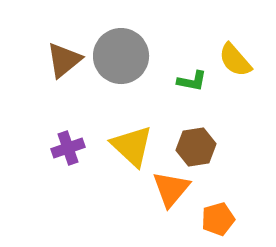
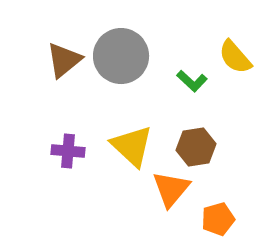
yellow semicircle: moved 3 px up
green L-shape: rotated 32 degrees clockwise
purple cross: moved 3 px down; rotated 24 degrees clockwise
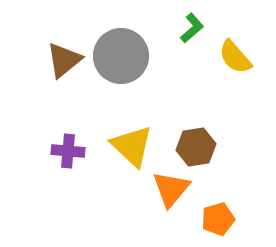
green L-shape: moved 53 px up; rotated 84 degrees counterclockwise
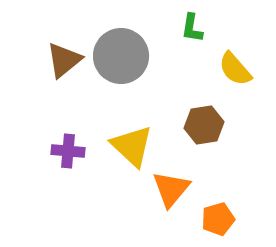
green L-shape: rotated 140 degrees clockwise
yellow semicircle: moved 12 px down
brown hexagon: moved 8 px right, 22 px up
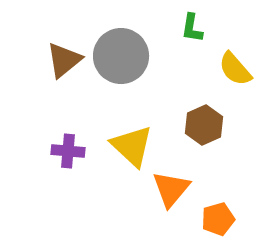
brown hexagon: rotated 15 degrees counterclockwise
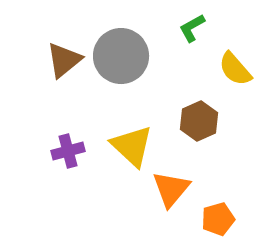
green L-shape: rotated 52 degrees clockwise
brown hexagon: moved 5 px left, 4 px up
purple cross: rotated 20 degrees counterclockwise
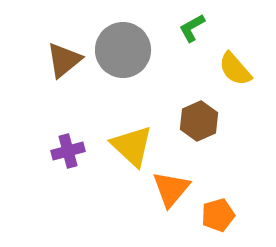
gray circle: moved 2 px right, 6 px up
orange pentagon: moved 4 px up
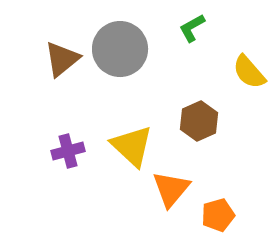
gray circle: moved 3 px left, 1 px up
brown triangle: moved 2 px left, 1 px up
yellow semicircle: moved 14 px right, 3 px down
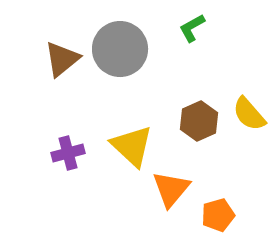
yellow semicircle: moved 42 px down
purple cross: moved 2 px down
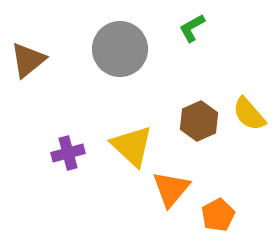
brown triangle: moved 34 px left, 1 px down
orange pentagon: rotated 12 degrees counterclockwise
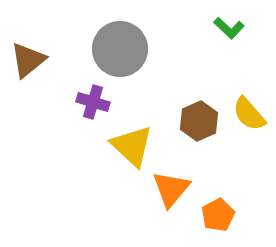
green L-shape: moved 37 px right; rotated 108 degrees counterclockwise
purple cross: moved 25 px right, 51 px up; rotated 32 degrees clockwise
